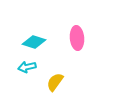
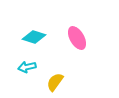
pink ellipse: rotated 25 degrees counterclockwise
cyan diamond: moved 5 px up
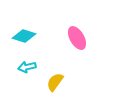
cyan diamond: moved 10 px left, 1 px up
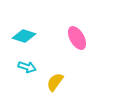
cyan arrow: rotated 150 degrees counterclockwise
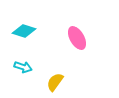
cyan diamond: moved 5 px up
cyan arrow: moved 4 px left
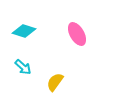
pink ellipse: moved 4 px up
cyan arrow: rotated 24 degrees clockwise
